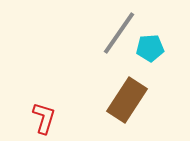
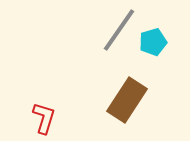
gray line: moved 3 px up
cyan pentagon: moved 3 px right, 6 px up; rotated 12 degrees counterclockwise
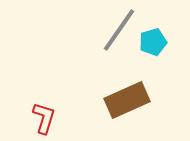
brown rectangle: rotated 33 degrees clockwise
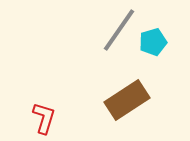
brown rectangle: rotated 9 degrees counterclockwise
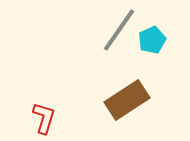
cyan pentagon: moved 1 px left, 2 px up; rotated 8 degrees counterclockwise
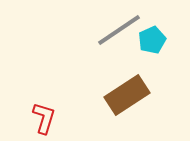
gray line: rotated 21 degrees clockwise
brown rectangle: moved 5 px up
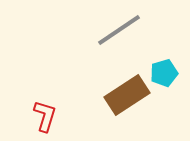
cyan pentagon: moved 12 px right, 33 px down; rotated 8 degrees clockwise
red L-shape: moved 1 px right, 2 px up
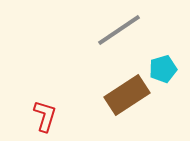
cyan pentagon: moved 1 px left, 4 px up
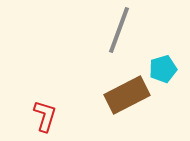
gray line: rotated 36 degrees counterclockwise
brown rectangle: rotated 6 degrees clockwise
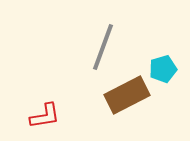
gray line: moved 16 px left, 17 px down
red L-shape: rotated 64 degrees clockwise
